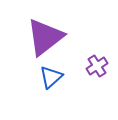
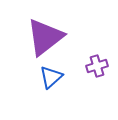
purple cross: rotated 15 degrees clockwise
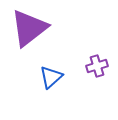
purple triangle: moved 16 px left, 9 px up
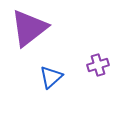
purple cross: moved 1 px right, 1 px up
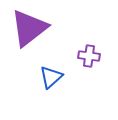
purple cross: moved 9 px left, 9 px up; rotated 25 degrees clockwise
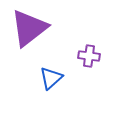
blue triangle: moved 1 px down
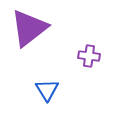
blue triangle: moved 4 px left, 12 px down; rotated 20 degrees counterclockwise
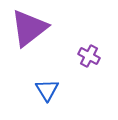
purple cross: rotated 20 degrees clockwise
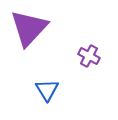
purple triangle: rotated 9 degrees counterclockwise
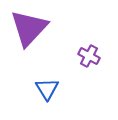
blue triangle: moved 1 px up
